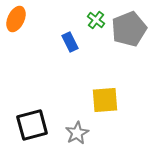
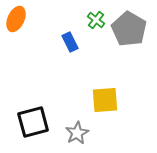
gray pentagon: rotated 20 degrees counterclockwise
black square: moved 1 px right, 3 px up
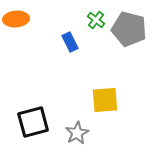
orange ellipse: rotated 60 degrees clockwise
gray pentagon: rotated 16 degrees counterclockwise
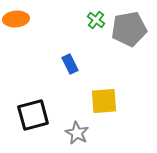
gray pentagon: rotated 24 degrees counterclockwise
blue rectangle: moved 22 px down
yellow square: moved 1 px left, 1 px down
black square: moved 7 px up
gray star: rotated 15 degrees counterclockwise
